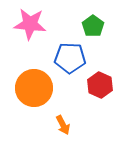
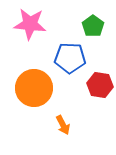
red hexagon: rotated 15 degrees counterclockwise
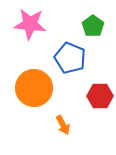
blue pentagon: rotated 20 degrees clockwise
red hexagon: moved 11 px down; rotated 10 degrees counterclockwise
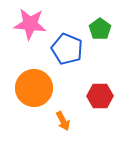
green pentagon: moved 7 px right, 3 px down
blue pentagon: moved 3 px left, 9 px up
orange arrow: moved 4 px up
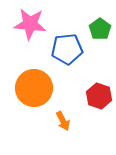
blue pentagon: rotated 28 degrees counterclockwise
red hexagon: moved 1 px left; rotated 20 degrees clockwise
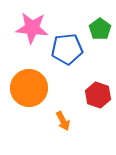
pink star: moved 2 px right, 4 px down
orange circle: moved 5 px left
red hexagon: moved 1 px left, 1 px up
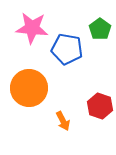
blue pentagon: rotated 16 degrees clockwise
red hexagon: moved 2 px right, 11 px down
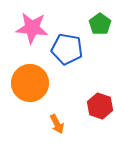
green pentagon: moved 5 px up
orange circle: moved 1 px right, 5 px up
orange arrow: moved 6 px left, 3 px down
